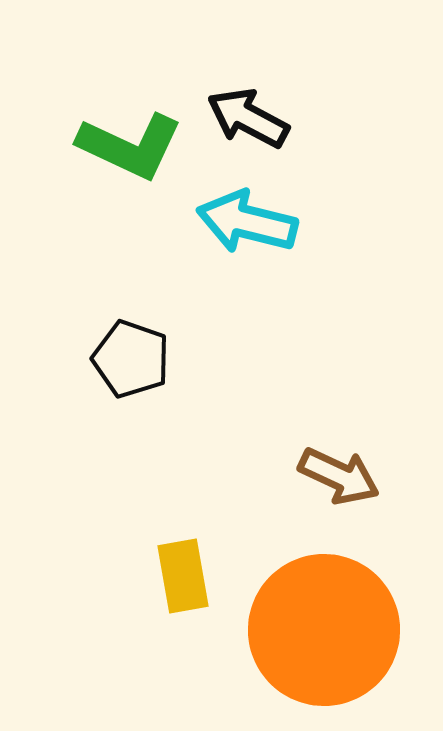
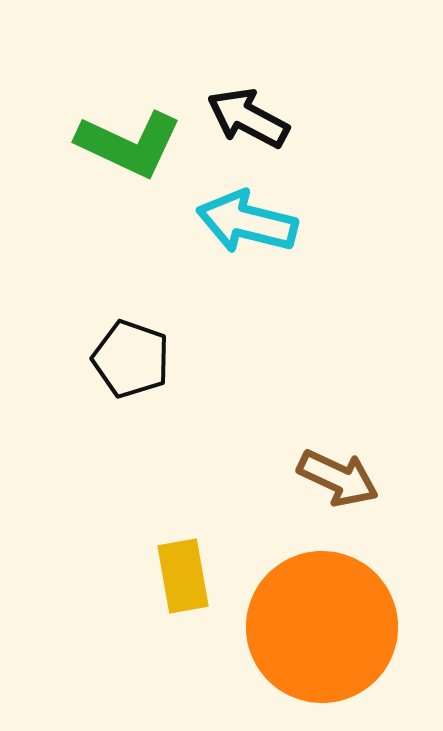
green L-shape: moved 1 px left, 2 px up
brown arrow: moved 1 px left, 2 px down
orange circle: moved 2 px left, 3 px up
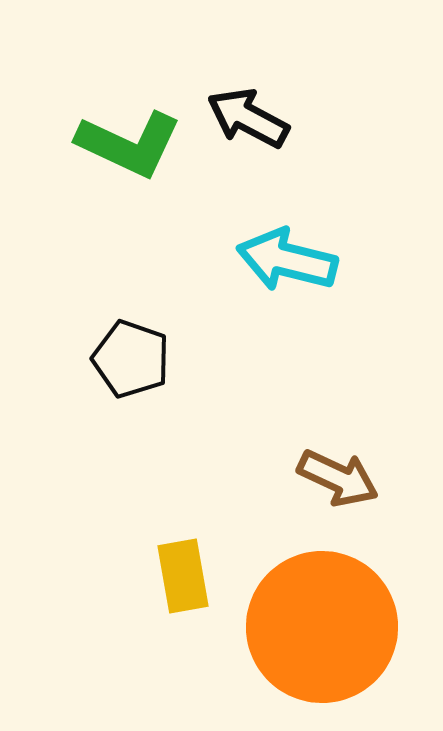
cyan arrow: moved 40 px right, 38 px down
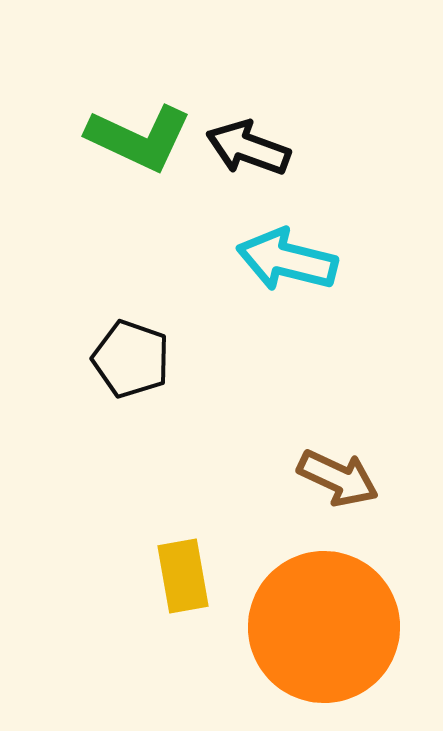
black arrow: moved 30 px down; rotated 8 degrees counterclockwise
green L-shape: moved 10 px right, 6 px up
orange circle: moved 2 px right
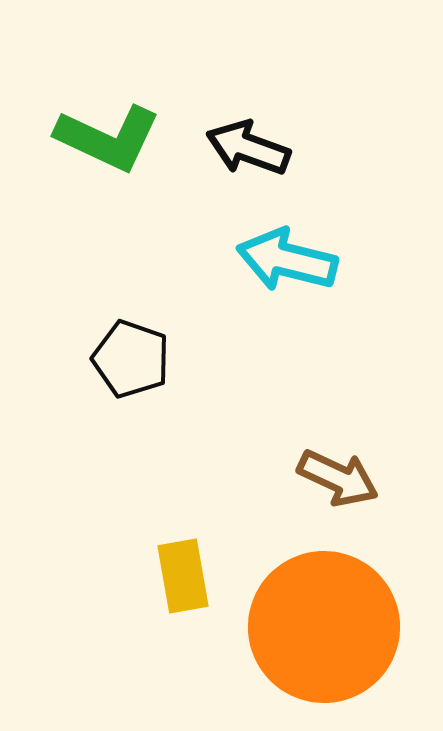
green L-shape: moved 31 px left
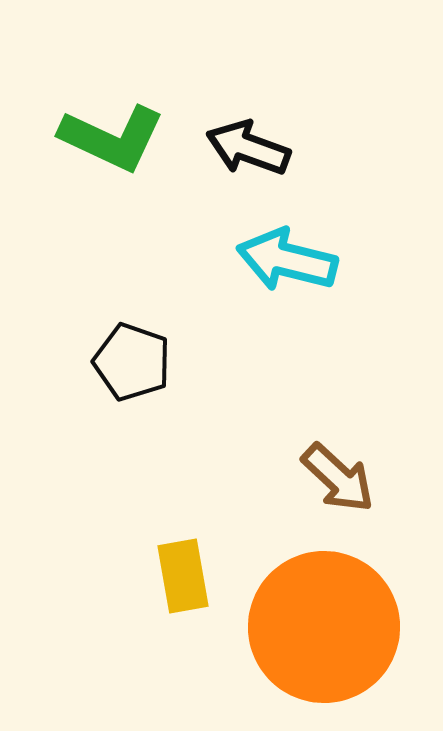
green L-shape: moved 4 px right
black pentagon: moved 1 px right, 3 px down
brown arrow: rotated 18 degrees clockwise
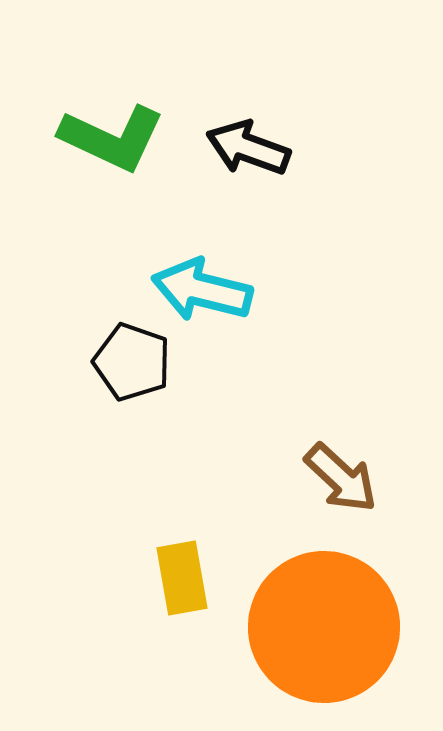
cyan arrow: moved 85 px left, 30 px down
brown arrow: moved 3 px right
yellow rectangle: moved 1 px left, 2 px down
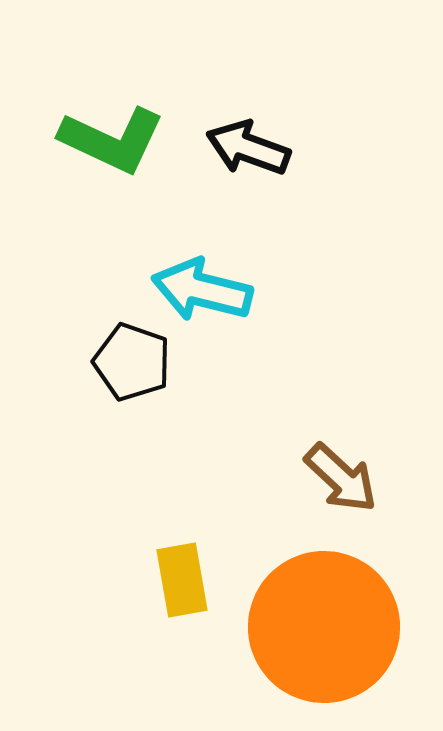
green L-shape: moved 2 px down
yellow rectangle: moved 2 px down
